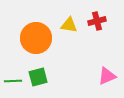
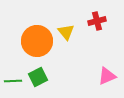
yellow triangle: moved 3 px left, 7 px down; rotated 42 degrees clockwise
orange circle: moved 1 px right, 3 px down
green square: rotated 12 degrees counterclockwise
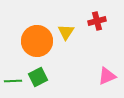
yellow triangle: rotated 12 degrees clockwise
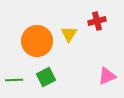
yellow triangle: moved 3 px right, 2 px down
green square: moved 8 px right
green line: moved 1 px right, 1 px up
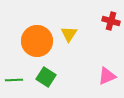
red cross: moved 14 px right; rotated 30 degrees clockwise
green square: rotated 30 degrees counterclockwise
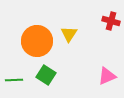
green square: moved 2 px up
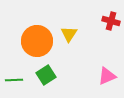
green square: rotated 24 degrees clockwise
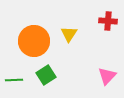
red cross: moved 3 px left; rotated 12 degrees counterclockwise
orange circle: moved 3 px left
pink triangle: rotated 24 degrees counterclockwise
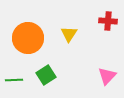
orange circle: moved 6 px left, 3 px up
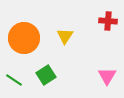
yellow triangle: moved 4 px left, 2 px down
orange circle: moved 4 px left
pink triangle: rotated 12 degrees counterclockwise
green line: rotated 36 degrees clockwise
